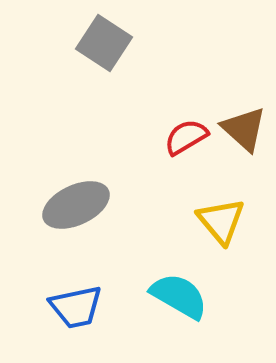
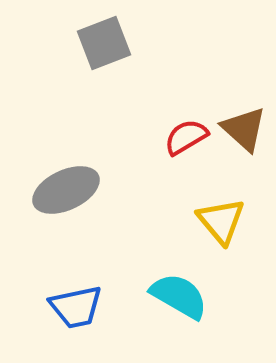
gray square: rotated 36 degrees clockwise
gray ellipse: moved 10 px left, 15 px up
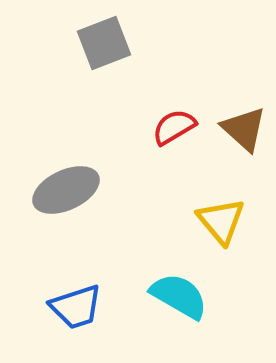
red semicircle: moved 12 px left, 10 px up
blue trapezoid: rotated 6 degrees counterclockwise
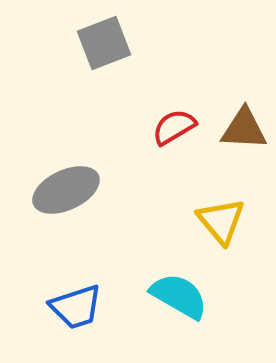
brown triangle: rotated 39 degrees counterclockwise
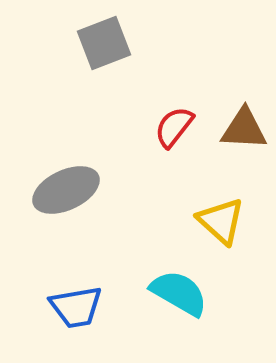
red semicircle: rotated 21 degrees counterclockwise
yellow triangle: rotated 8 degrees counterclockwise
cyan semicircle: moved 3 px up
blue trapezoid: rotated 8 degrees clockwise
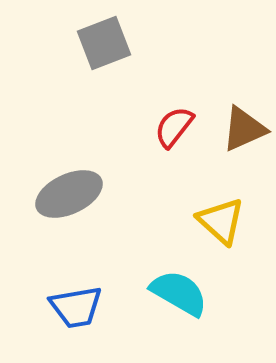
brown triangle: rotated 27 degrees counterclockwise
gray ellipse: moved 3 px right, 4 px down
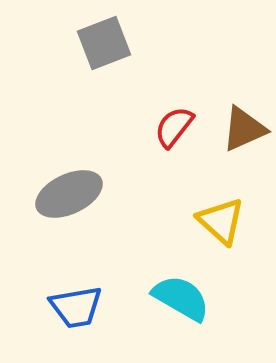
cyan semicircle: moved 2 px right, 5 px down
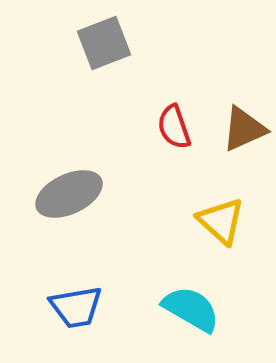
red semicircle: rotated 57 degrees counterclockwise
cyan semicircle: moved 10 px right, 11 px down
